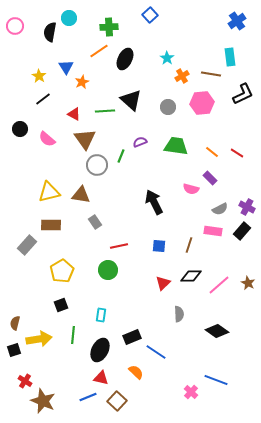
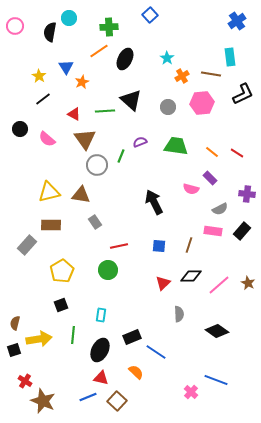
purple cross at (247, 207): moved 13 px up; rotated 21 degrees counterclockwise
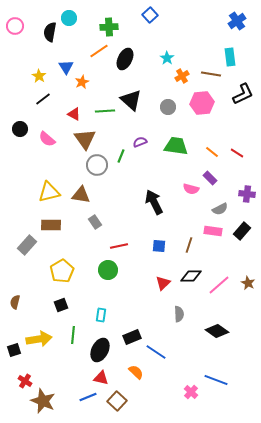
brown semicircle at (15, 323): moved 21 px up
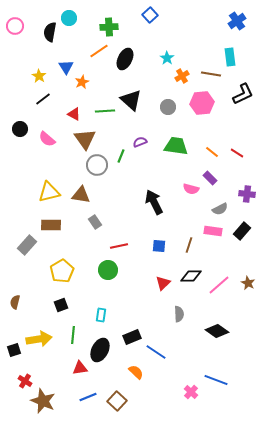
red triangle at (101, 378): moved 21 px left, 10 px up; rotated 21 degrees counterclockwise
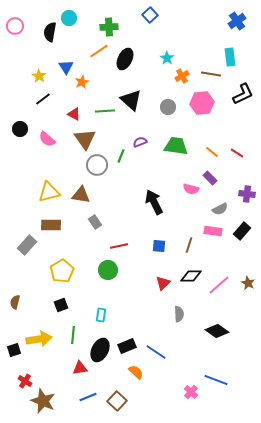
black rectangle at (132, 337): moved 5 px left, 9 px down
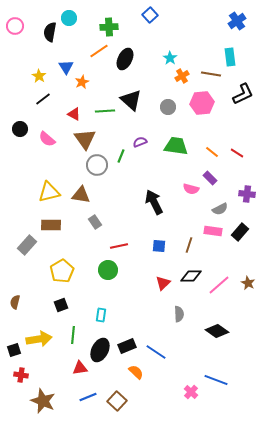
cyan star at (167, 58): moved 3 px right
black rectangle at (242, 231): moved 2 px left, 1 px down
red cross at (25, 381): moved 4 px left, 6 px up; rotated 24 degrees counterclockwise
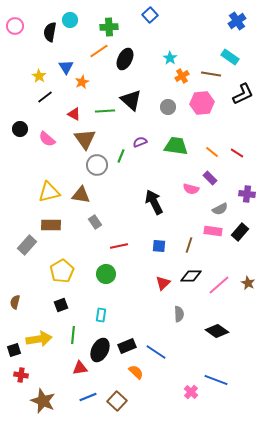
cyan circle at (69, 18): moved 1 px right, 2 px down
cyan rectangle at (230, 57): rotated 48 degrees counterclockwise
black line at (43, 99): moved 2 px right, 2 px up
green circle at (108, 270): moved 2 px left, 4 px down
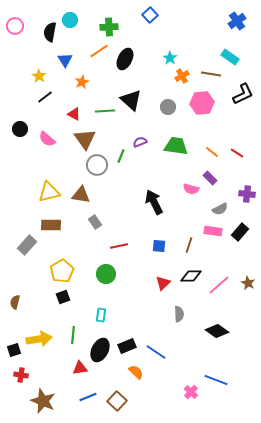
blue triangle at (66, 67): moved 1 px left, 7 px up
black square at (61, 305): moved 2 px right, 8 px up
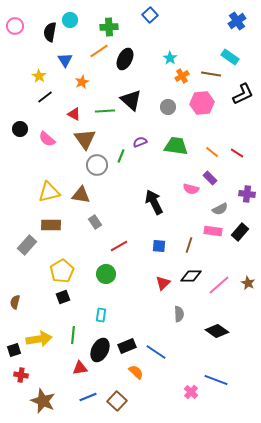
red line at (119, 246): rotated 18 degrees counterclockwise
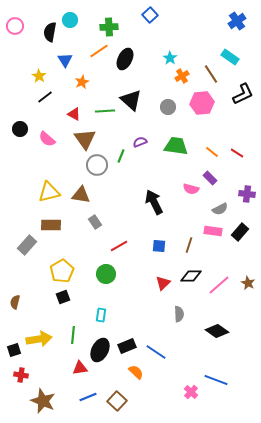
brown line at (211, 74): rotated 48 degrees clockwise
